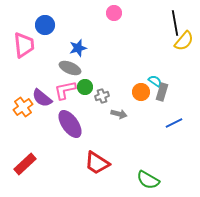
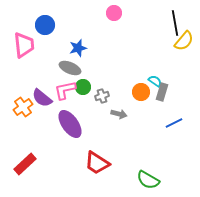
green circle: moved 2 px left
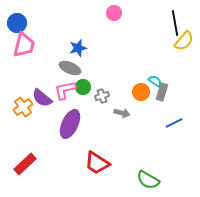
blue circle: moved 28 px left, 2 px up
pink trapezoid: rotated 20 degrees clockwise
gray arrow: moved 3 px right, 1 px up
purple ellipse: rotated 60 degrees clockwise
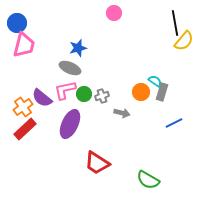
green circle: moved 1 px right, 7 px down
red rectangle: moved 35 px up
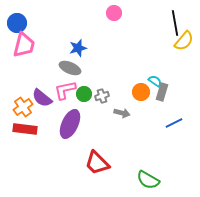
red rectangle: rotated 50 degrees clockwise
red trapezoid: rotated 12 degrees clockwise
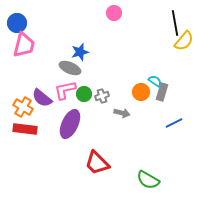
blue star: moved 2 px right, 4 px down
orange cross: rotated 24 degrees counterclockwise
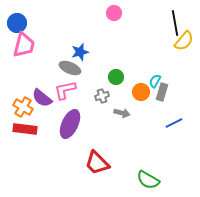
cyan semicircle: rotated 96 degrees counterclockwise
green circle: moved 32 px right, 17 px up
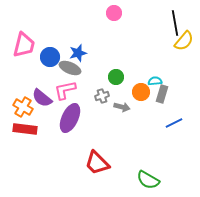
blue circle: moved 33 px right, 34 px down
blue star: moved 2 px left, 1 px down
cyan semicircle: rotated 56 degrees clockwise
gray rectangle: moved 2 px down
gray arrow: moved 6 px up
purple ellipse: moved 6 px up
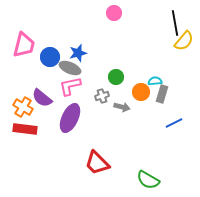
pink L-shape: moved 5 px right, 4 px up
